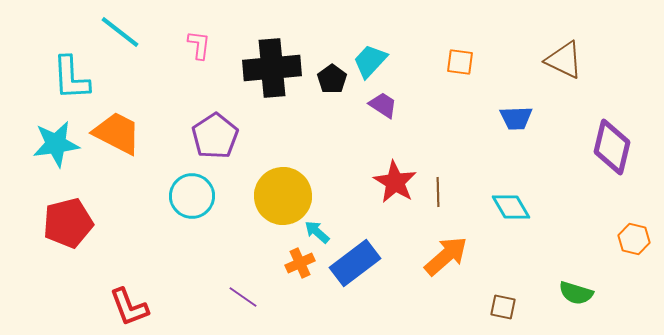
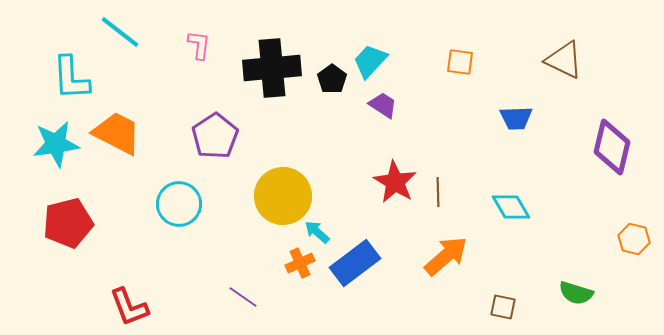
cyan circle: moved 13 px left, 8 px down
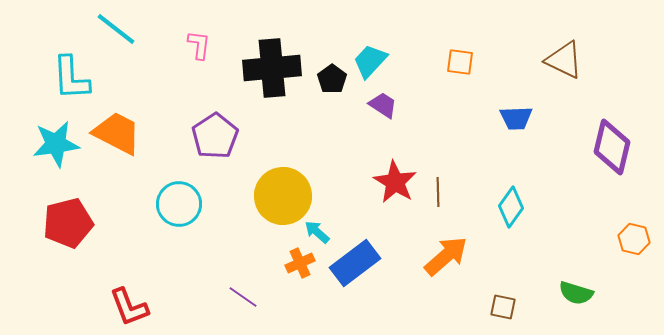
cyan line: moved 4 px left, 3 px up
cyan diamond: rotated 66 degrees clockwise
